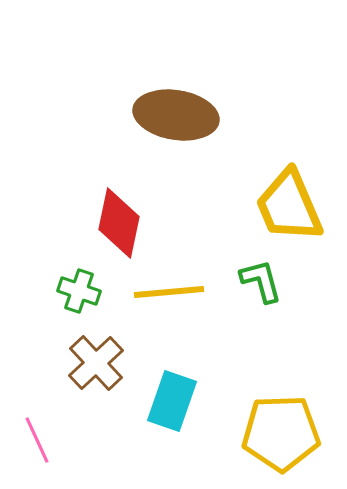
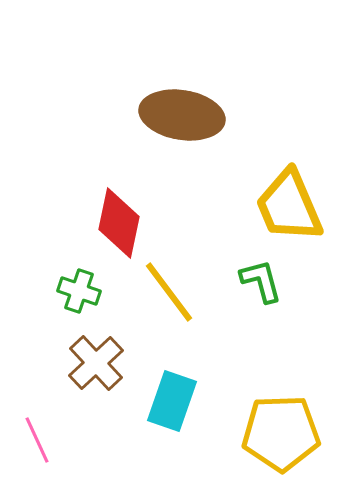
brown ellipse: moved 6 px right
yellow line: rotated 58 degrees clockwise
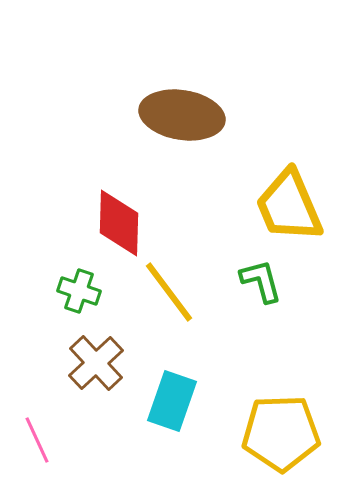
red diamond: rotated 10 degrees counterclockwise
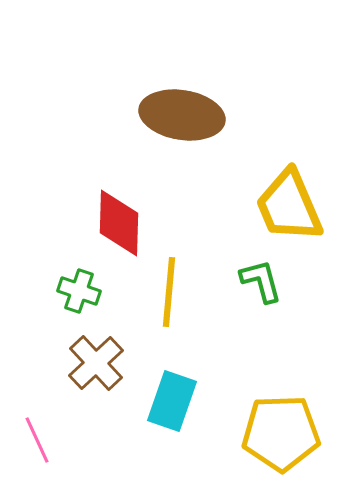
yellow line: rotated 42 degrees clockwise
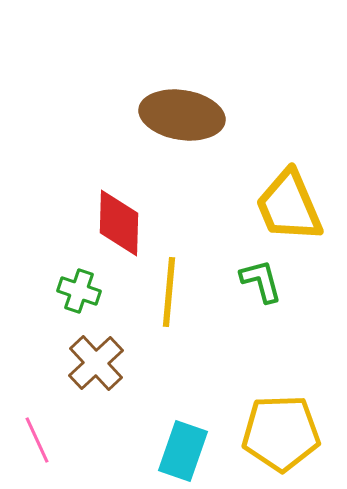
cyan rectangle: moved 11 px right, 50 px down
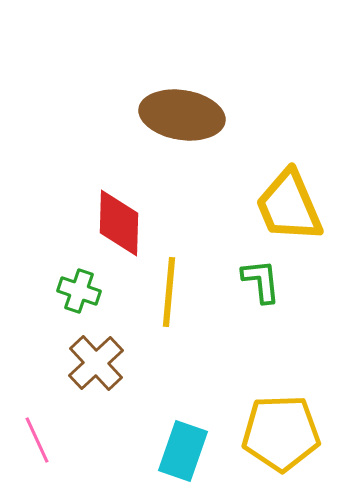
green L-shape: rotated 9 degrees clockwise
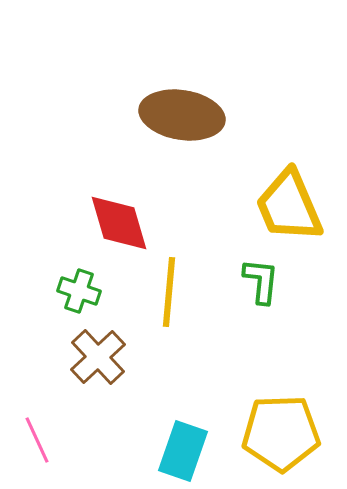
red diamond: rotated 18 degrees counterclockwise
green L-shape: rotated 12 degrees clockwise
brown cross: moved 2 px right, 6 px up
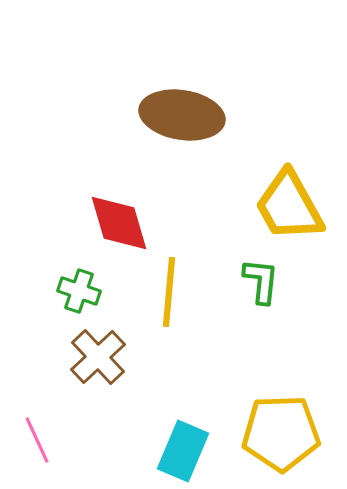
yellow trapezoid: rotated 6 degrees counterclockwise
cyan rectangle: rotated 4 degrees clockwise
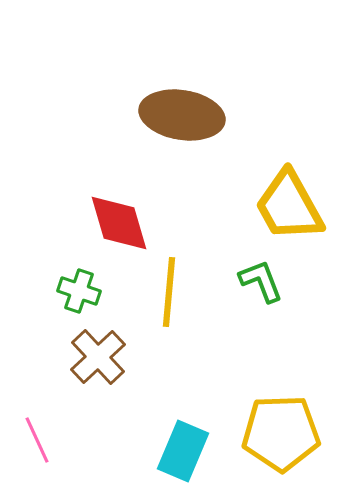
green L-shape: rotated 27 degrees counterclockwise
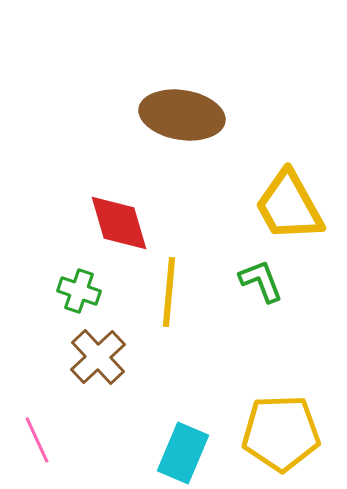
cyan rectangle: moved 2 px down
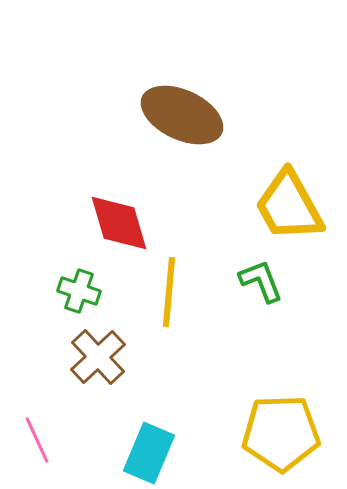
brown ellipse: rotated 16 degrees clockwise
cyan rectangle: moved 34 px left
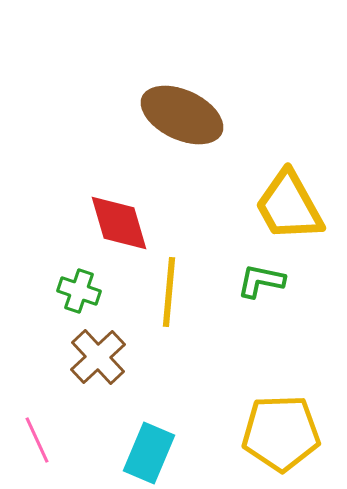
green L-shape: rotated 57 degrees counterclockwise
